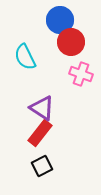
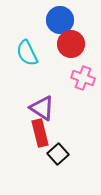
red circle: moved 2 px down
cyan semicircle: moved 2 px right, 4 px up
pink cross: moved 2 px right, 4 px down
red rectangle: rotated 52 degrees counterclockwise
black square: moved 16 px right, 12 px up; rotated 15 degrees counterclockwise
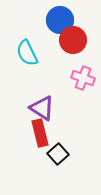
red circle: moved 2 px right, 4 px up
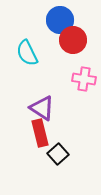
pink cross: moved 1 px right, 1 px down; rotated 10 degrees counterclockwise
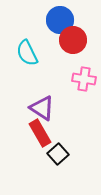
red rectangle: rotated 16 degrees counterclockwise
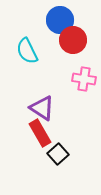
cyan semicircle: moved 2 px up
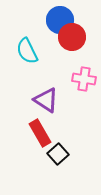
red circle: moved 1 px left, 3 px up
purple triangle: moved 4 px right, 8 px up
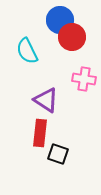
red rectangle: rotated 36 degrees clockwise
black square: rotated 30 degrees counterclockwise
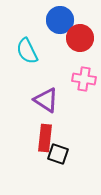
red circle: moved 8 px right, 1 px down
red rectangle: moved 5 px right, 5 px down
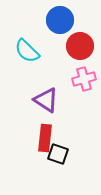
red circle: moved 8 px down
cyan semicircle: rotated 20 degrees counterclockwise
pink cross: rotated 25 degrees counterclockwise
